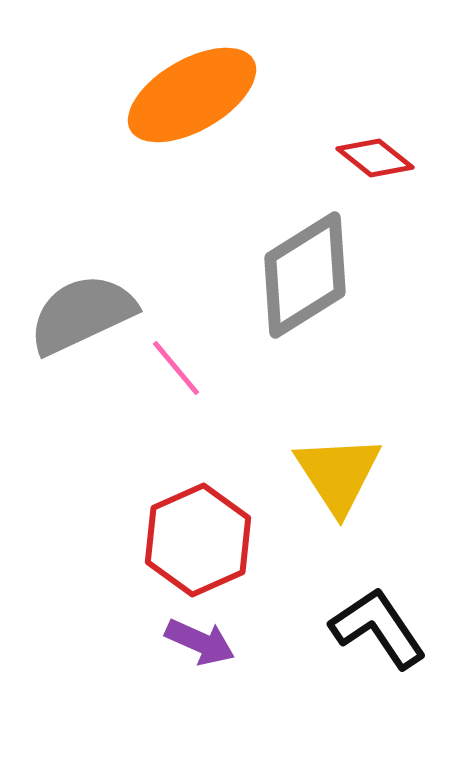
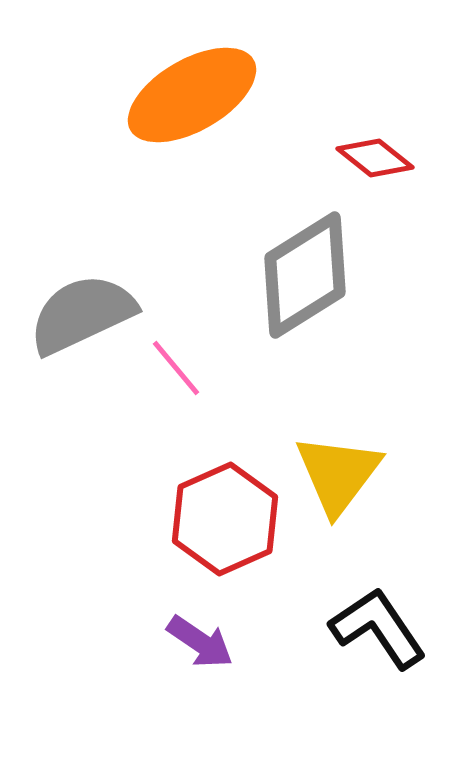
yellow triangle: rotated 10 degrees clockwise
red hexagon: moved 27 px right, 21 px up
purple arrow: rotated 10 degrees clockwise
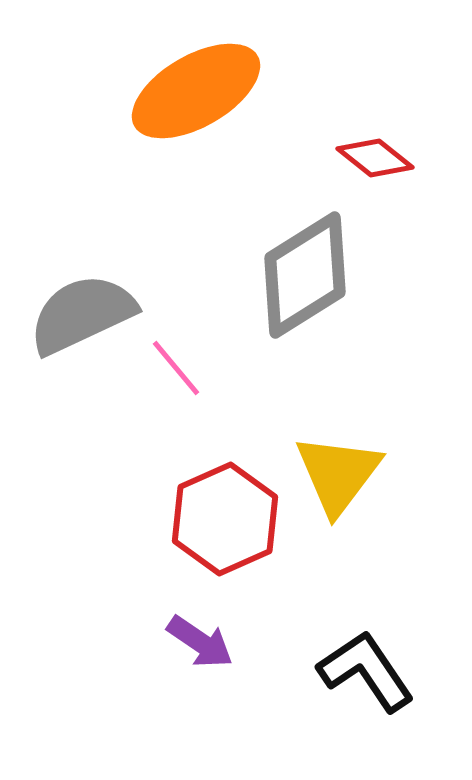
orange ellipse: moved 4 px right, 4 px up
black L-shape: moved 12 px left, 43 px down
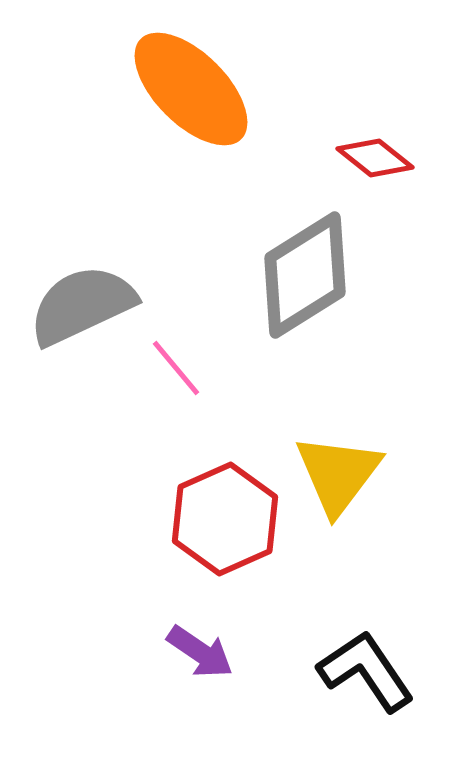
orange ellipse: moved 5 px left, 2 px up; rotated 75 degrees clockwise
gray semicircle: moved 9 px up
purple arrow: moved 10 px down
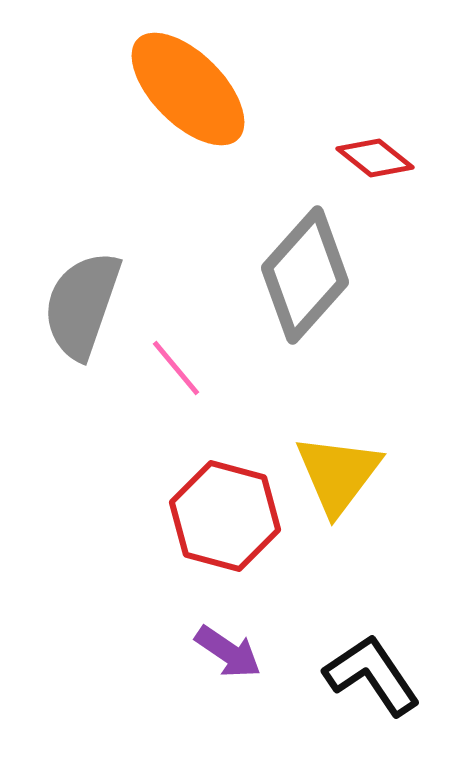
orange ellipse: moved 3 px left
gray diamond: rotated 16 degrees counterclockwise
gray semicircle: rotated 46 degrees counterclockwise
red hexagon: moved 3 px up; rotated 21 degrees counterclockwise
purple arrow: moved 28 px right
black L-shape: moved 6 px right, 4 px down
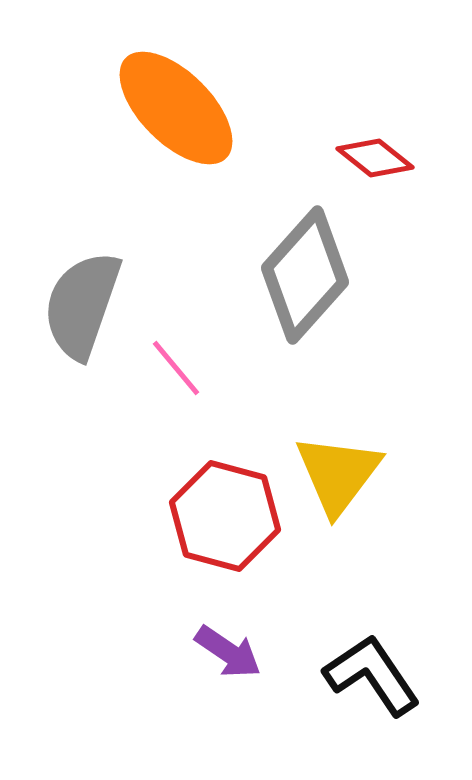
orange ellipse: moved 12 px left, 19 px down
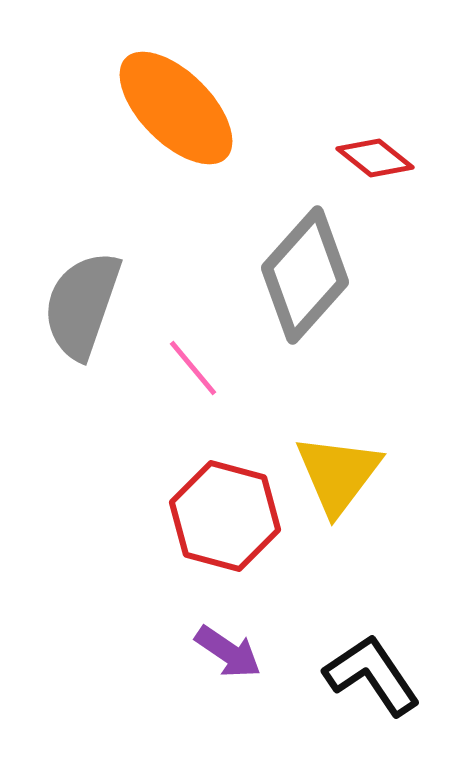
pink line: moved 17 px right
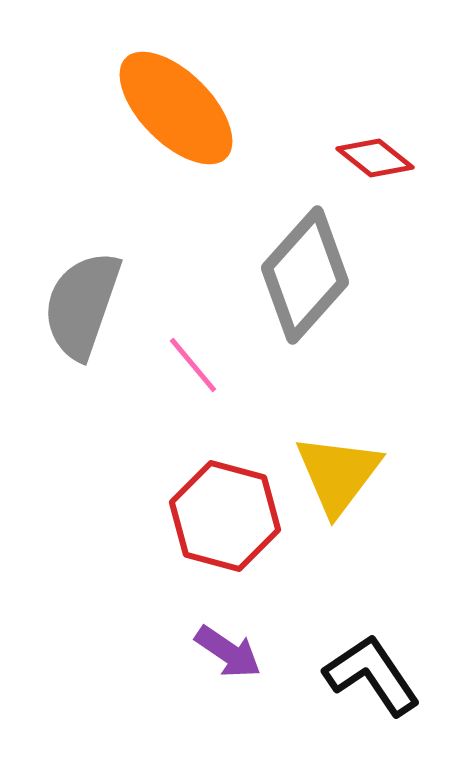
pink line: moved 3 px up
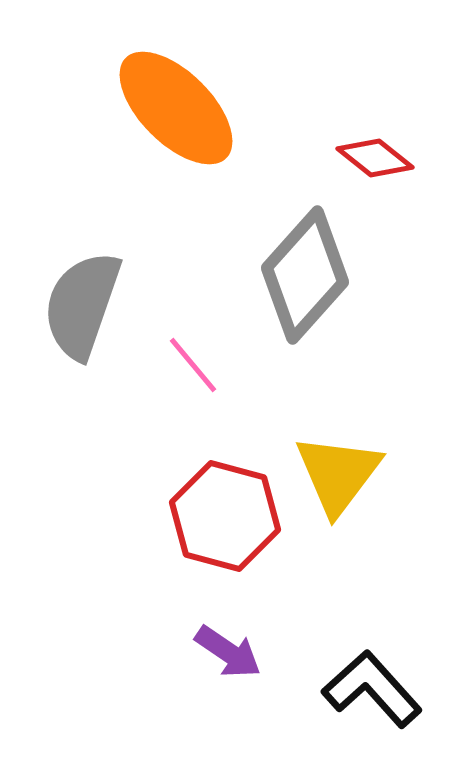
black L-shape: moved 14 px down; rotated 8 degrees counterclockwise
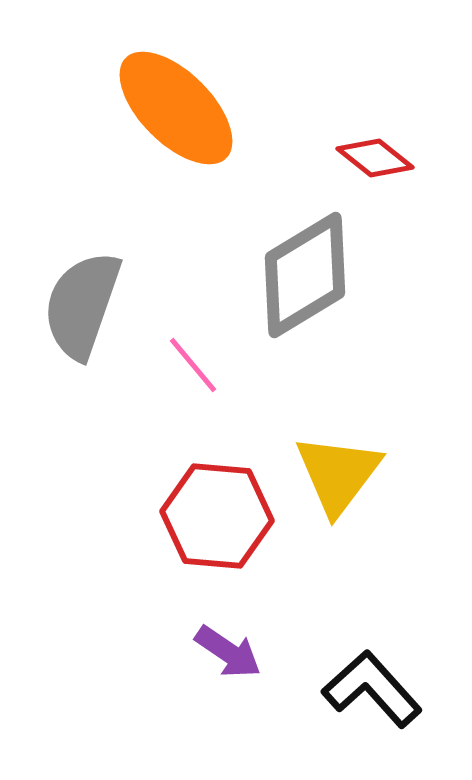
gray diamond: rotated 17 degrees clockwise
red hexagon: moved 8 px left; rotated 10 degrees counterclockwise
